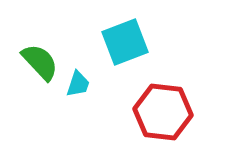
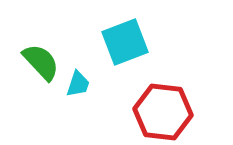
green semicircle: moved 1 px right
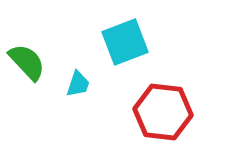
green semicircle: moved 14 px left
